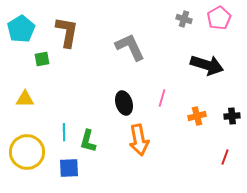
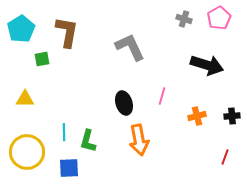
pink line: moved 2 px up
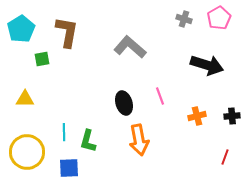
gray L-shape: rotated 24 degrees counterclockwise
pink line: moved 2 px left; rotated 36 degrees counterclockwise
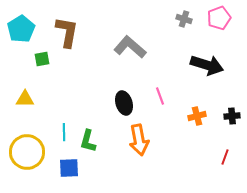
pink pentagon: rotated 10 degrees clockwise
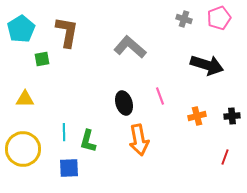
yellow circle: moved 4 px left, 3 px up
